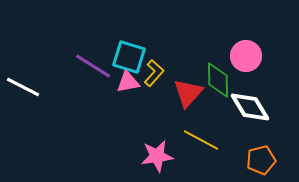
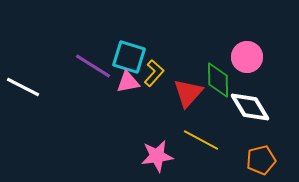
pink circle: moved 1 px right, 1 px down
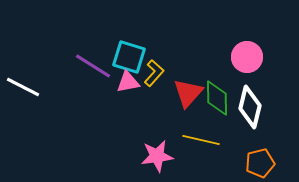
green diamond: moved 1 px left, 18 px down
white diamond: rotated 45 degrees clockwise
yellow line: rotated 15 degrees counterclockwise
orange pentagon: moved 1 px left, 3 px down
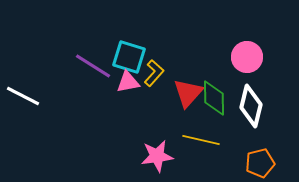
white line: moved 9 px down
green diamond: moved 3 px left
white diamond: moved 1 px right, 1 px up
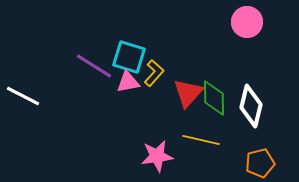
pink circle: moved 35 px up
purple line: moved 1 px right
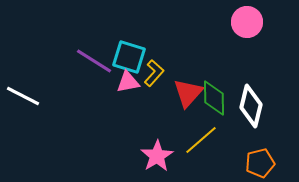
purple line: moved 5 px up
yellow line: rotated 54 degrees counterclockwise
pink star: rotated 24 degrees counterclockwise
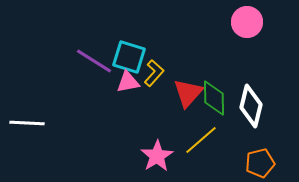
white line: moved 4 px right, 27 px down; rotated 24 degrees counterclockwise
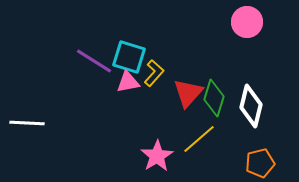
green diamond: rotated 18 degrees clockwise
yellow line: moved 2 px left, 1 px up
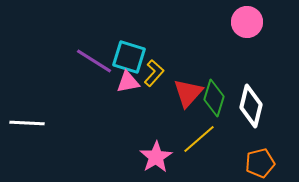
pink star: moved 1 px left, 1 px down
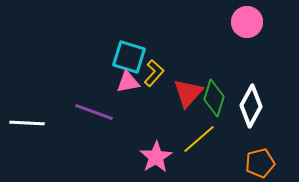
purple line: moved 51 px down; rotated 12 degrees counterclockwise
white diamond: rotated 15 degrees clockwise
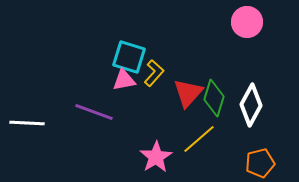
pink triangle: moved 4 px left, 2 px up
white diamond: moved 1 px up
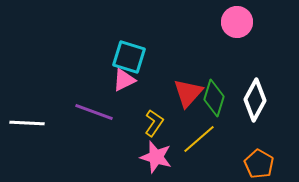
pink circle: moved 10 px left
yellow L-shape: moved 50 px down; rotated 8 degrees counterclockwise
pink triangle: rotated 15 degrees counterclockwise
white diamond: moved 4 px right, 5 px up
pink star: rotated 24 degrees counterclockwise
orange pentagon: moved 1 px left, 1 px down; rotated 28 degrees counterclockwise
